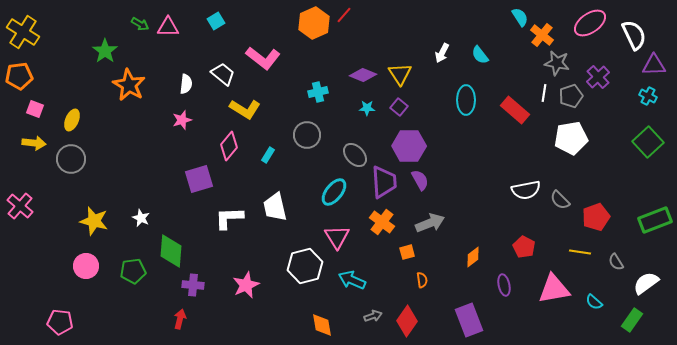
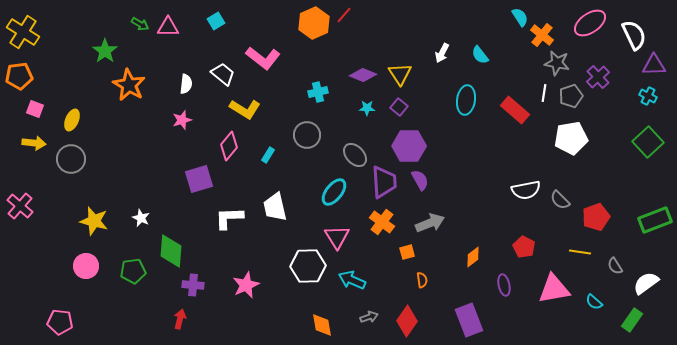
cyan ellipse at (466, 100): rotated 8 degrees clockwise
gray semicircle at (616, 262): moved 1 px left, 4 px down
white hexagon at (305, 266): moved 3 px right; rotated 12 degrees clockwise
gray arrow at (373, 316): moved 4 px left, 1 px down
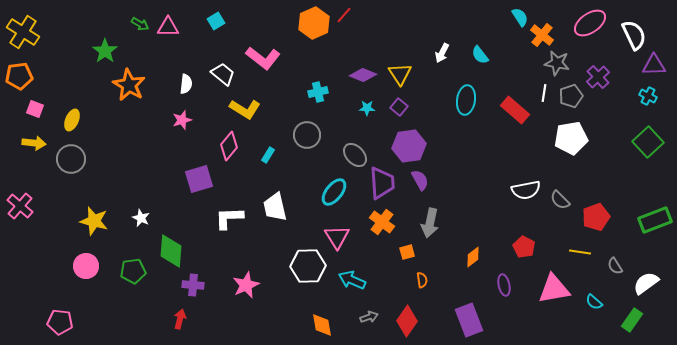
purple hexagon at (409, 146): rotated 8 degrees counterclockwise
purple trapezoid at (384, 182): moved 2 px left, 1 px down
gray arrow at (430, 223): rotated 124 degrees clockwise
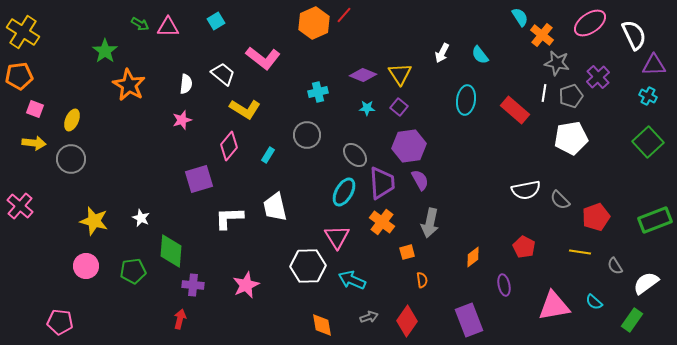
cyan ellipse at (334, 192): moved 10 px right; rotated 8 degrees counterclockwise
pink triangle at (554, 289): moved 17 px down
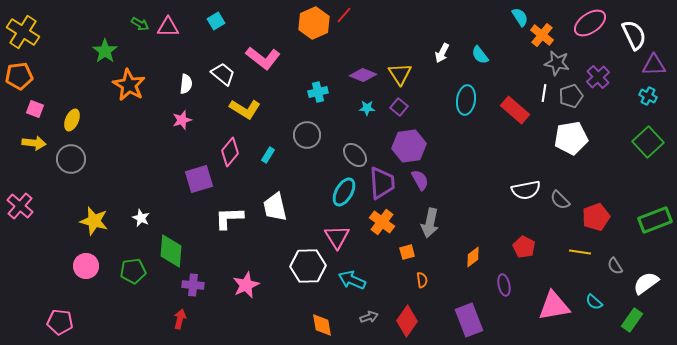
pink diamond at (229, 146): moved 1 px right, 6 px down
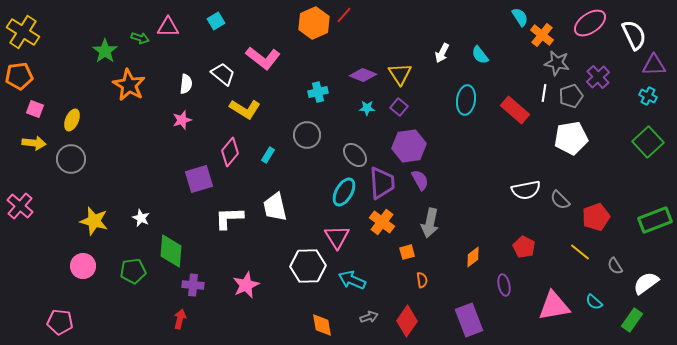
green arrow at (140, 24): moved 14 px down; rotated 12 degrees counterclockwise
yellow line at (580, 252): rotated 30 degrees clockwise
pink circle at (86, 266): moved 3 px left
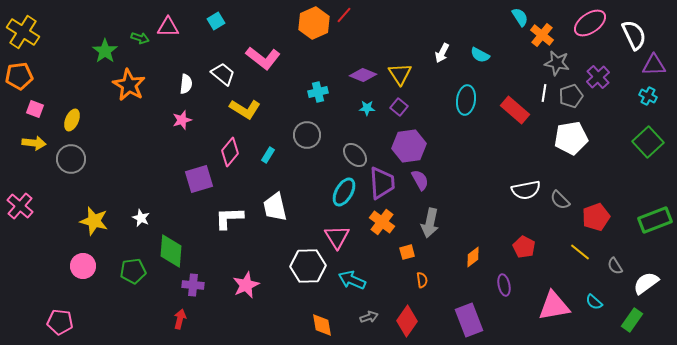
cyan semicircle at (480, 55): rotated 24 degrees counterclockwise
